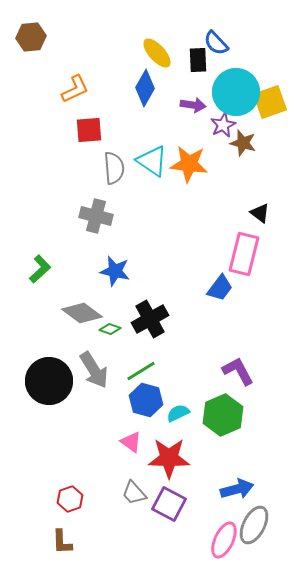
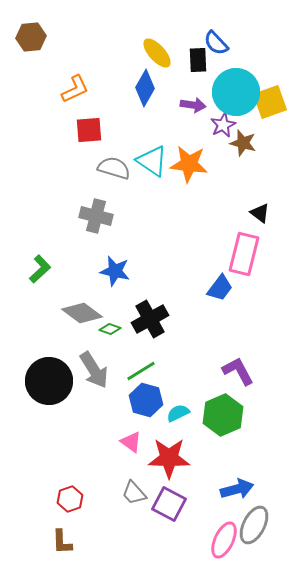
gray semicircle: rotated 68 degrees counterclockwise
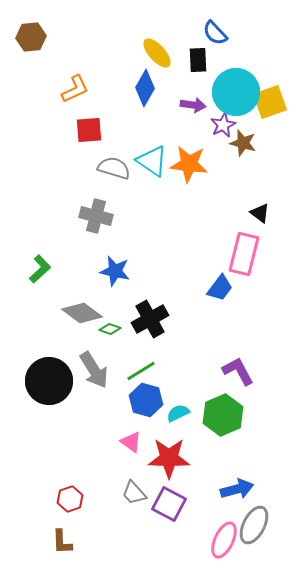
blue semicircle: moved 1 px left, 10 px up
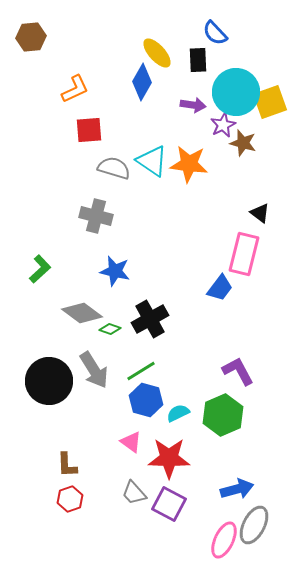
blue diamond: moved 3 px left, 6 px up
brown L-shape: moved 5 px right, 77 px up
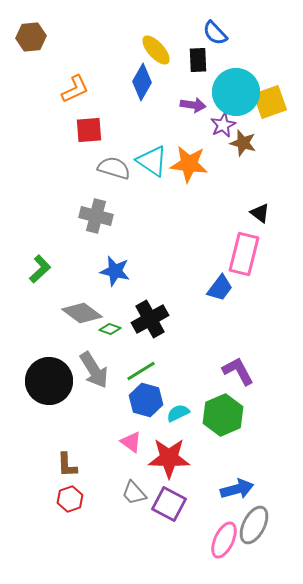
yellow ellipse: moved 1 px left, 3 px up
